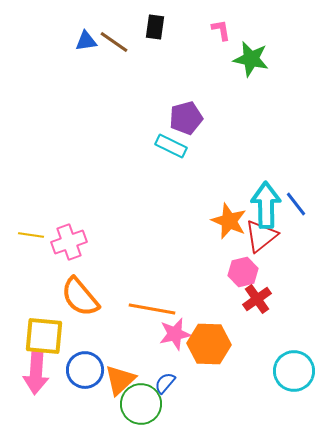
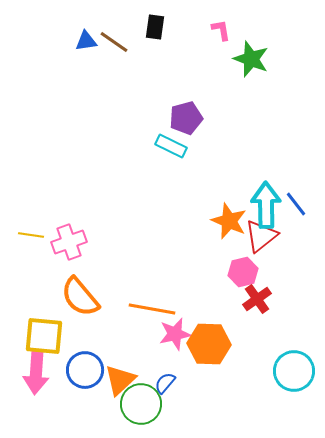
green star: rotated 9 degrees clockwise
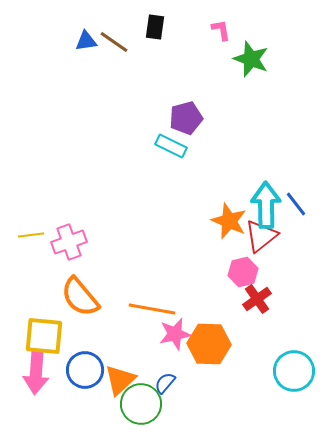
yellow line: rotated 15 degrees counterclockwise
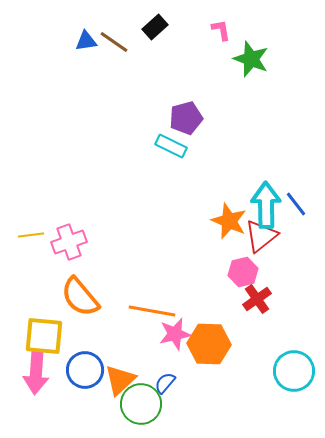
black rectangle: rotated 40 degrees clockwise
orange line: moved 2 px down
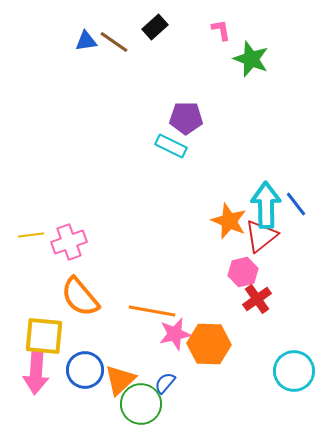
purple pentagon: rotated 16 degrees clockwise
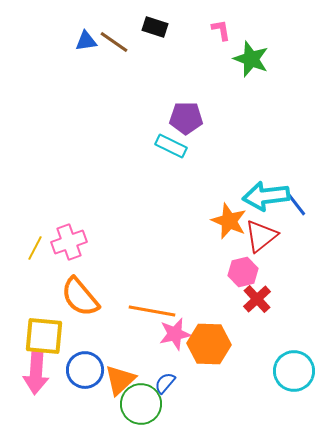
black rectangle: rotated 60 degrees clockwise
cyan arrow: moved 9 px up; rotated 96 degrees counterclockwise
yellow line: moved 4 px right, 13 px down; rotated 55 degrees counterclockwise
red cross: rotated 8 degrees counterclockwise
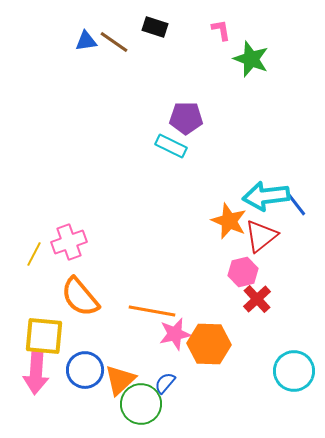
yellow line: moved 1 px left, 6 px down
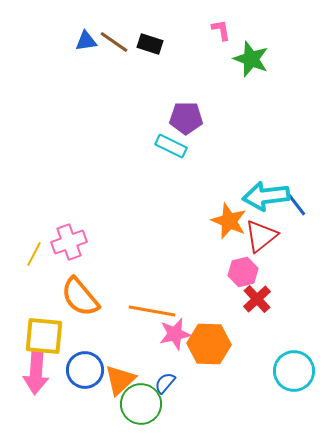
black rectangle: moved 5 px left, 17 px down
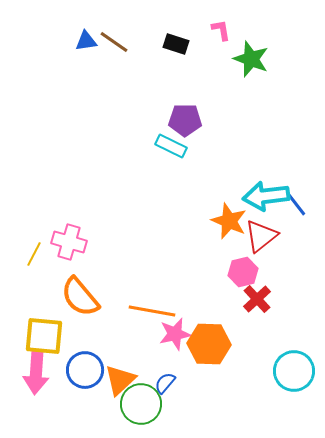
black rectangle: moved 26 px right
purple pentagon: moved 1 px left, 2 px down
pink cross: rotated 36 degrees clockwise
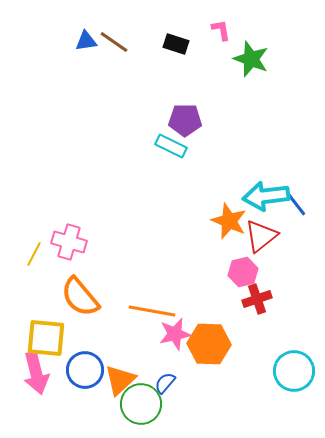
red cross: rotated 24 degrees clockwise
yellow square: moved 2 px right, 2 px down
pink arrow: rotated 18 degrees counterclockwise
